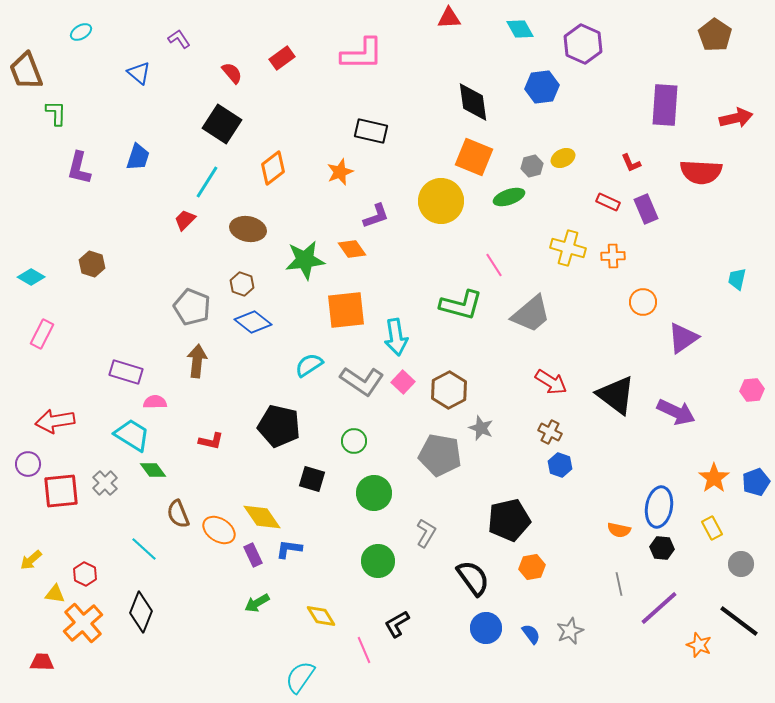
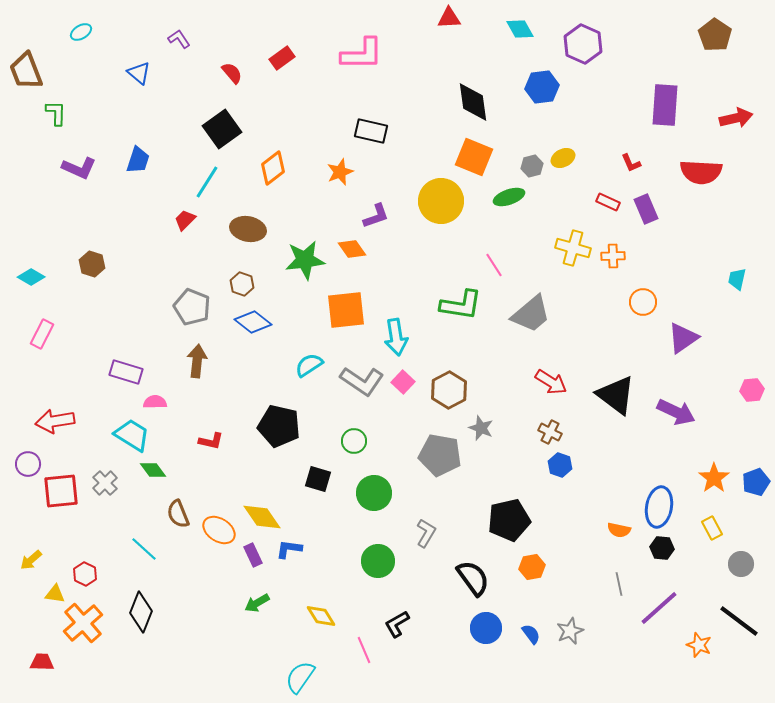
black square at (222, 124): moved 5 px down; rotated 21 degrees clockwise
blue trapezoid at (138, 157): moved 3 px down
purple L-shape at (79, 168): rotated 80 degrees counterclockwise
yellow cross at (568, 248): moved 5 px right
green L-shape at (461, 305): rotated 6 degrees counterclockwise
black square at (312, 479): moved 6 px right
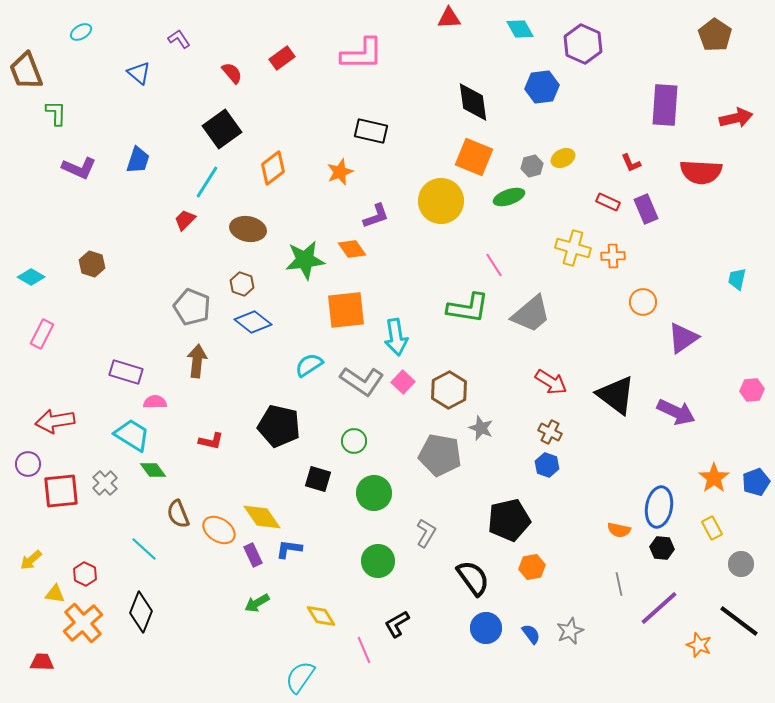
green L-shape at (461, 305): moved 7 px right, 3 px down
blue hexagon at (560, 465): moved 13 px left
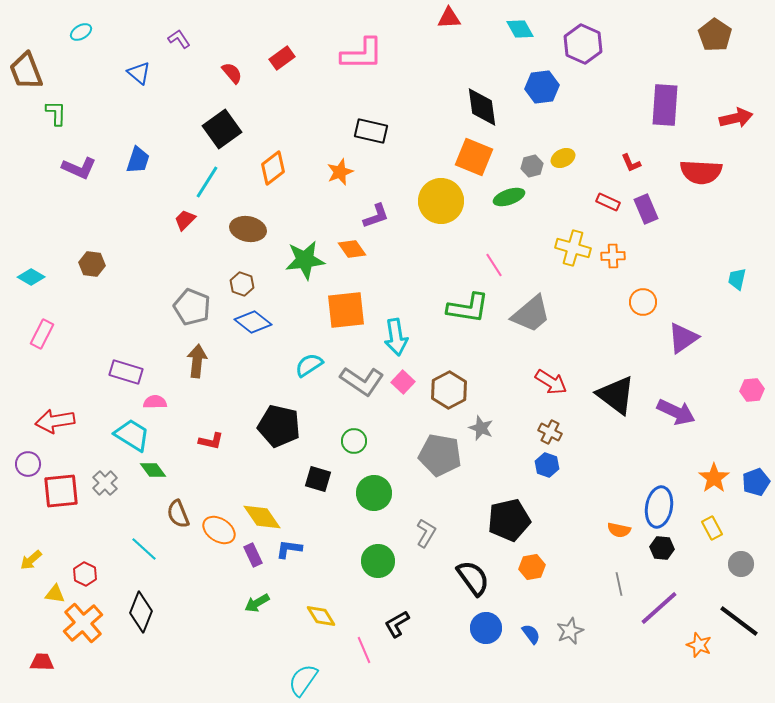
black diamond at (473, 102): moved 9 px right, 5 px down
brown hexagon at (92, 264): rotated 10 degrees counterclockwise
cyan semicircle at (300, 677): moved 3 px right, 3 px down
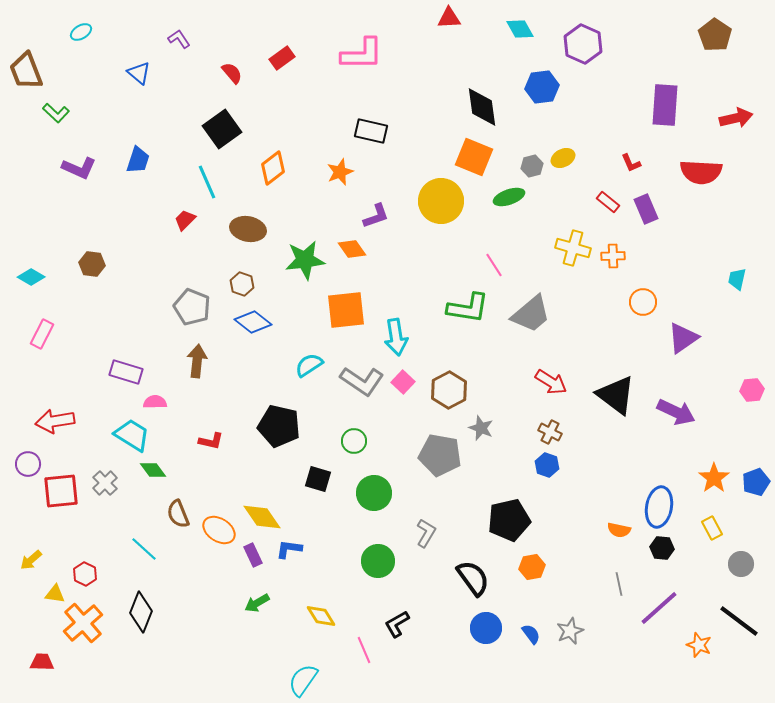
green L-shape at (56, 113): rotated 132 degrees clockwise
cyan line at (207, 182): rotated 56 degrees counterclockwise
red rectangle at (608, 202): rotated 15 degrees clockwise
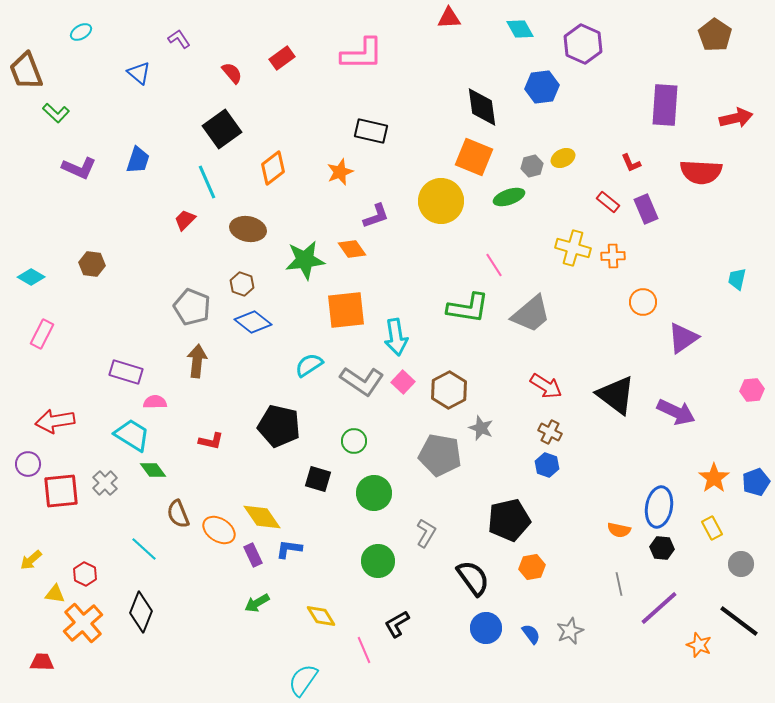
red arrow at (551, 382): moved 5 px left, 4 px down
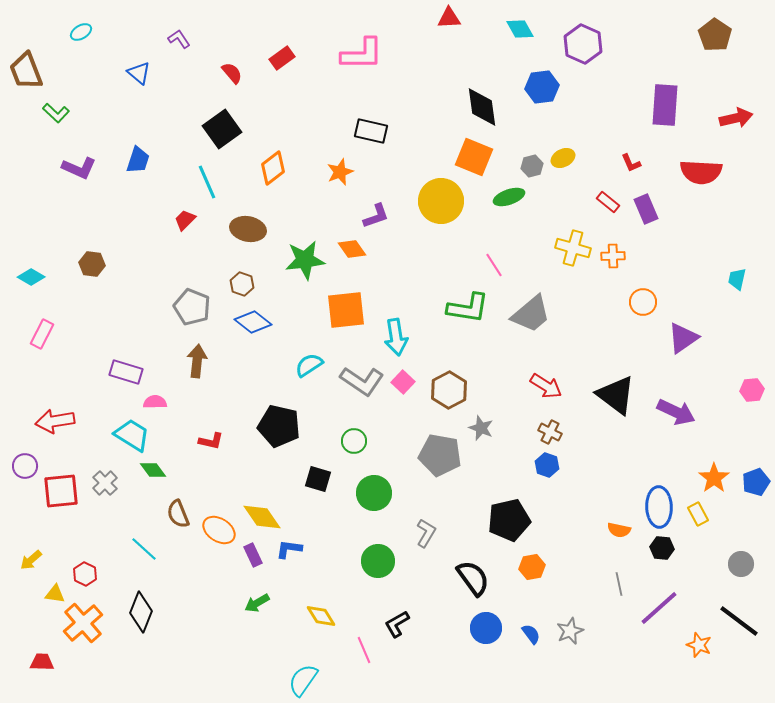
purple circle at (28, 464): moved 3 px left, 2 px down
blue ellipse at (659, 507): rotated 12 degrees counterclockwise
yellow rectangle at (712, 528): moved 14 px left, 14 px up
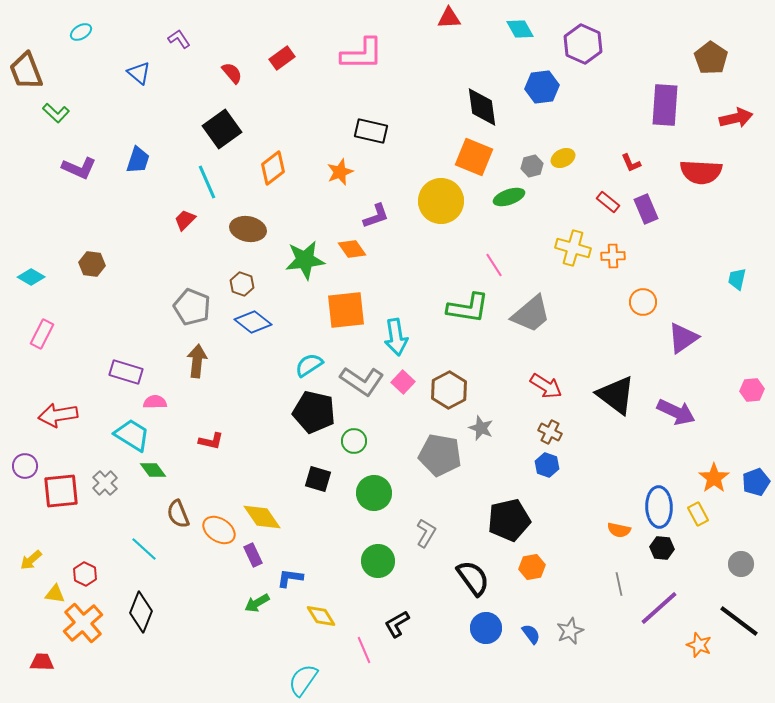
brown pentagon at (715, 35): moved 4 px left, 23 px down
red arrow at (55, 421): moved 3 px right, 6 px up
black pentagon at (279, 426): moved 35 px right, 14 px up
blue L-shape at (289, 549): moved 1 px right, 29 px down
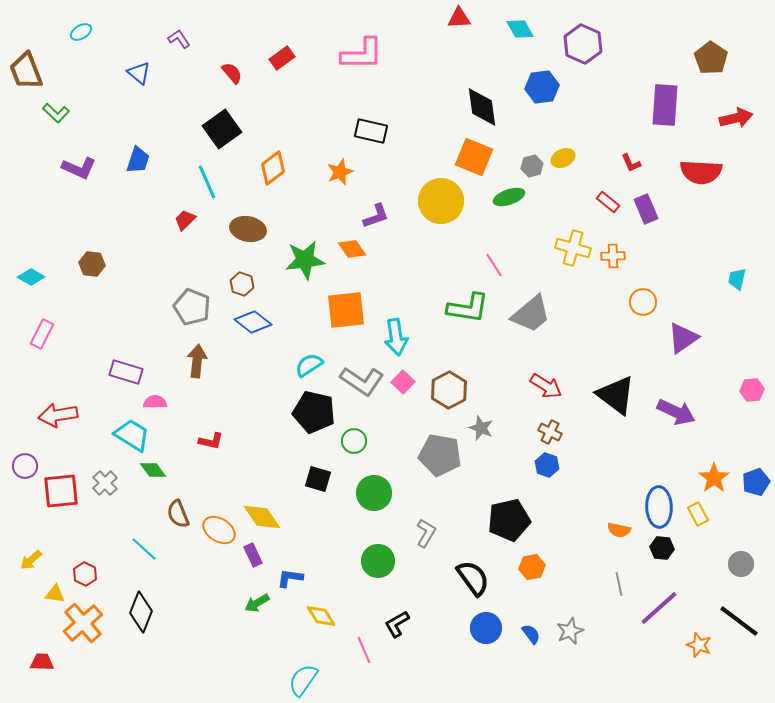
red triangle at (449, 18): moved 10 px right
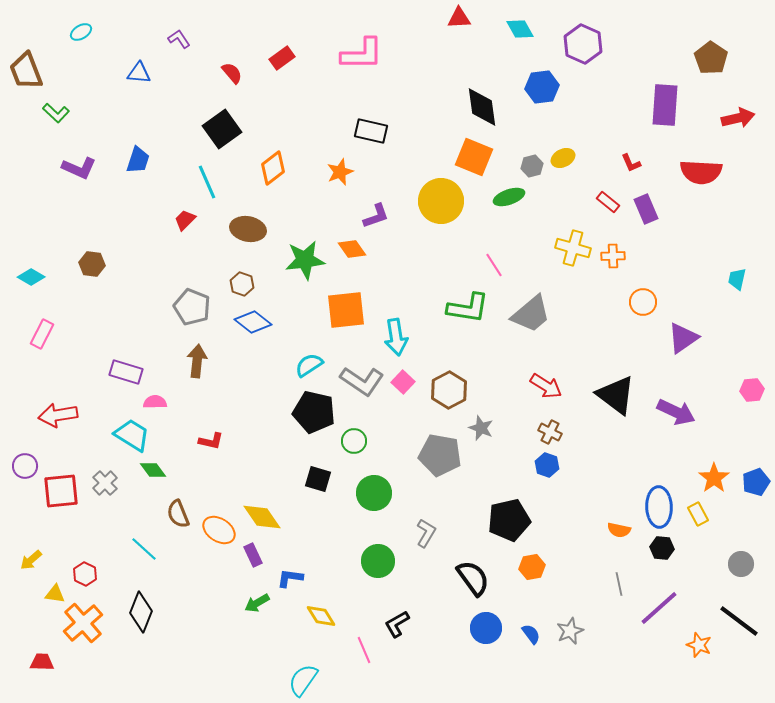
blue triangle at (139, 73): rotated 35 degrees counterclockwise
red arrow at (736, 118): moved 2 px right
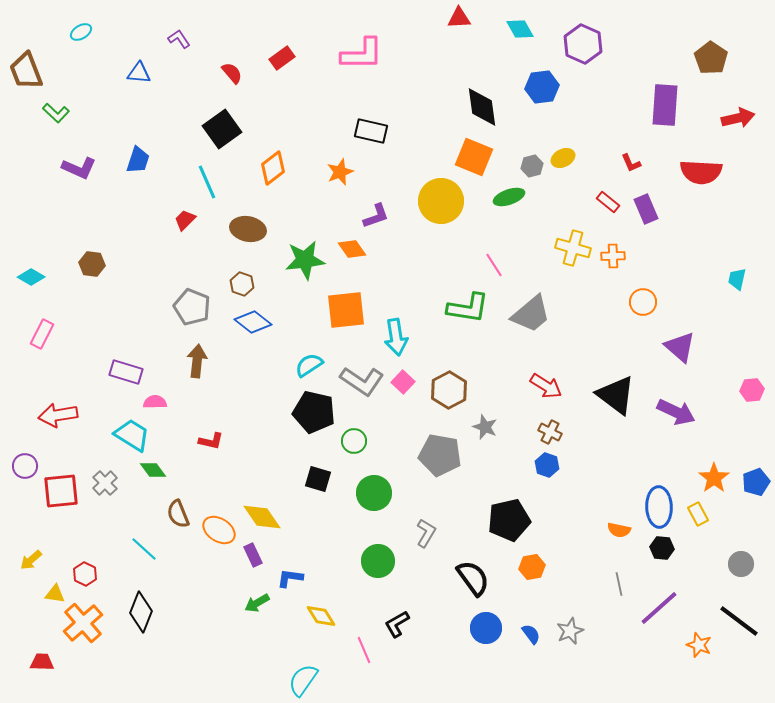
purple triangle at (683, 338): moved 3 px left, 9 px down; rotated 44 degrees counterclockwise
gray star at (481, 428): moved 4 px right, 1 px up
